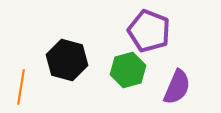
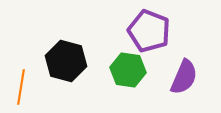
black hexagon: moved 1 px left, 1 px down
green hexagon: rotated 24 degrees clockwise
purple semicircle: moved 7 px right, 10 px up
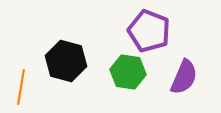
green hexagon: moved 2 px down
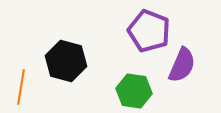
green hexagon: moved 6 px right, 19 px down
purple semicircle: moved 2 px left, 12 px up
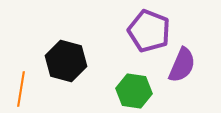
orange line: moved 2 px down
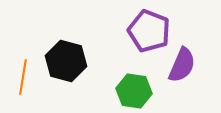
orange line: moved 2 px right, 12 px up
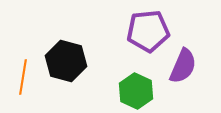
purple pentagon: moved 1 px left; rotated 27 degrees counterclockwise
purple semicircle: moved 1 px right, 1 px down
green hexagon: moved 2 px right; rotated 16 degrees clockwise
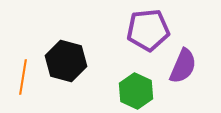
purple pentagon: moved 1 px up
